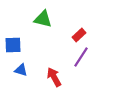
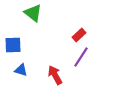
green triangle: moved 10 px left, 6 px up; rotated 24 degrees clockwise
red arrow: moved 1 px right, 2 px up
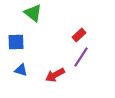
blue square: moved 3 px right, 3 px up
red arrow: rotated 90 degrees counterclockwise
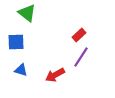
green triangle: moved 6 px left
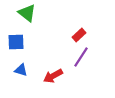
red arrow: moved 2 px left, 1 px down
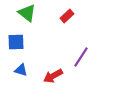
red rectangle: moved 12 px left, 19 px up
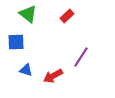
green triangle: moved 1 px right, 1 px down
blue triangle: moved 5 px right
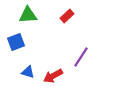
green triangle: moved 1 px down; rotated 42 degrees counterclockwise
blue square: rotated 18 degrees counterclockwise
blue triangle: moved 2 px right, 2 px down
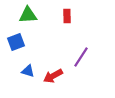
red rectangle: rotated 48 degrees counterclockwise
blue triangle: moved 1 px up
